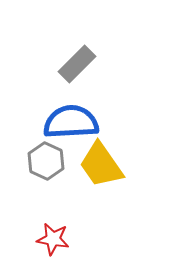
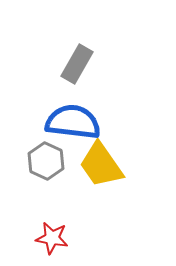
gray rectangle: rotated 15 degrees counterclockwise
blue semicircle: moved 2 px right; rotated 10 degrees clockwise
red star: moved 1 px left, 1 px up
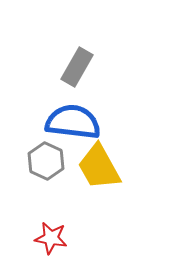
gray rectangle: moved 3 px down
yellow trapezoid: moved 2 px left, 2 px down; rotated 6 degrees clockwise
red star: moved 1 px left
